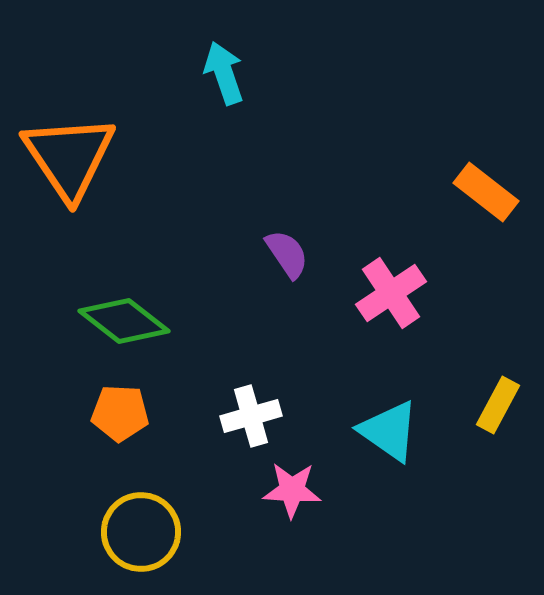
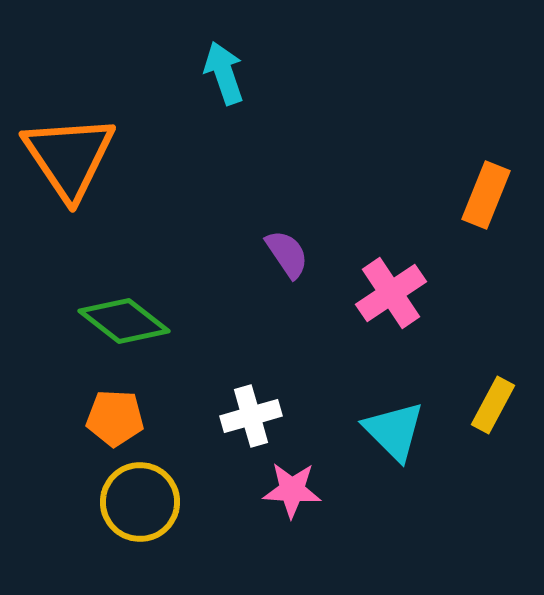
orange rectangle: moved 3 px down; rotated 74 degrees clockwise
yellow rectangle: moved 5 px left
orange pentagon: moved 5 px left, 5 px down
cyan triangle: moved 5 px right; rotated 10 degrees clockwise
yellow circle: moved 1 px left, 30 px up
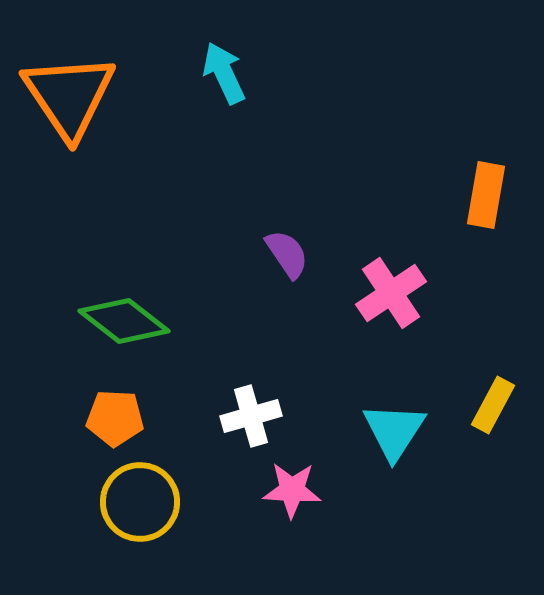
cyan arrow: rotated 6 degrees counterclockwise
orange triangle: moved 61 px up
orange rectangle: rotated 12 degrees counterclockwise
cyan triangle: rotated 18 degrees clockwise
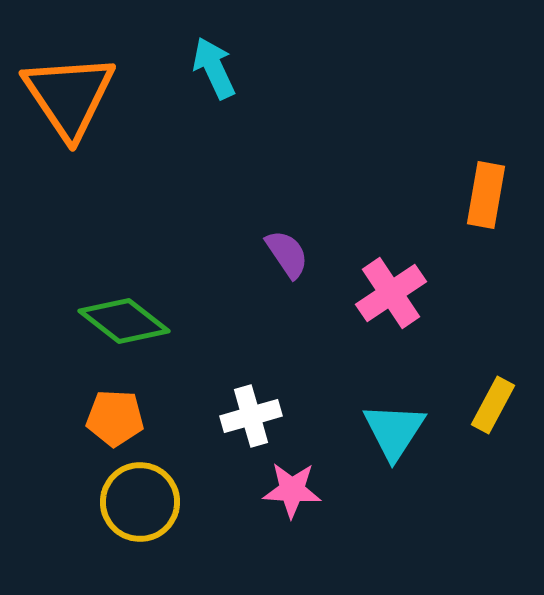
cyan arrow: moved 10 px left, 5 px up
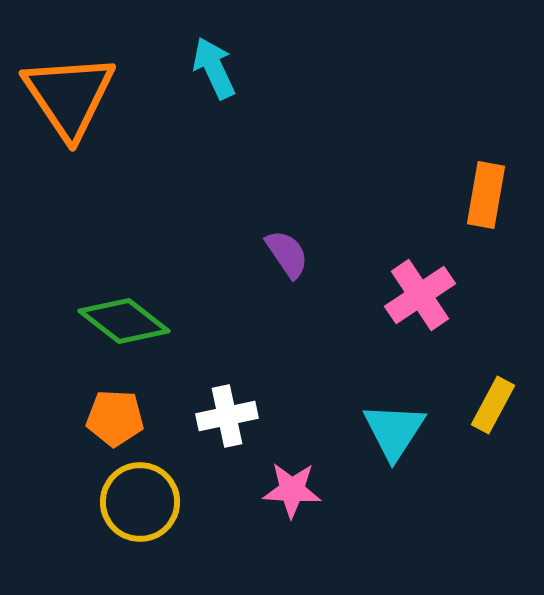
pink cross: moved 29 px right, 2 px down
white cross: moved 24 px left; rotated 4 degrees clockwise
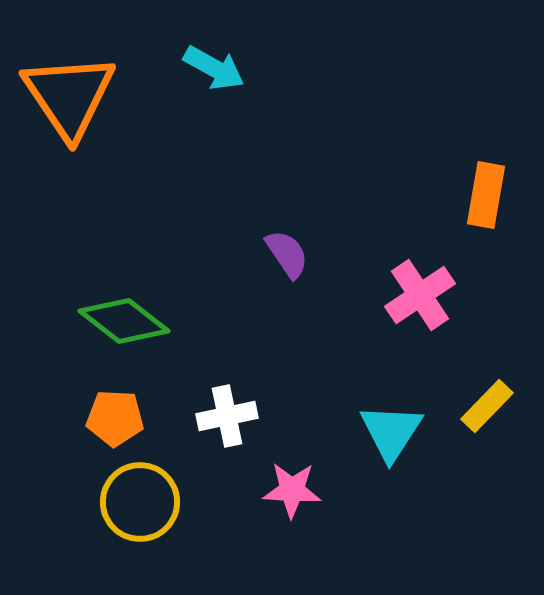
cyan arrow: rotated 144 degrees clockwise
yellow rectangle: moved 6 px left, 1 px down; rotated 16 degrees clockwise
cyan triangle: moved 3 px left, 1 px down
